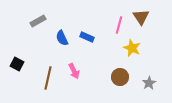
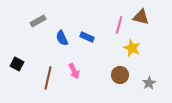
brown triangle: rotated 42 degrees counterclockwise
brown circle: moved 2 px up
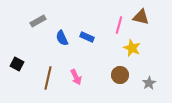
pink arrow: moved 2 px right, 6 px down
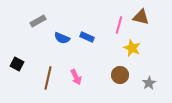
blue semicircle: rotated 42 degrees counterclockwise
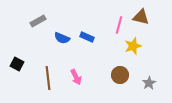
yellow star: moved 1 px right, 2 px up; rotated 30 degrees clockwise
brown line: rotated 20 degrees counterclockwise
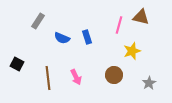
gray rectangle: rotated 28 degrees counterclockwise
blue rectangle: rotated 48 degrees clockwise
yellow star: moved 1 px left, 5 px down
brown circle: moved 6 px left
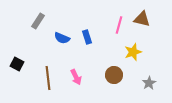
brown triangle: moved 1 px right, 2 px down
yellow star: moved 1 px right, 1 px down
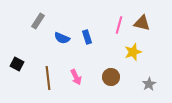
brown triangle: moved 4 px down
brown circle: moved 3 px left, 2 px down
gray star: moved 1 px down
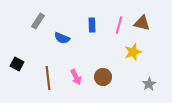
blue rectangle: moved 5 px right, 12 px up; rotated 16 degrees clockwise
brown circle: moved 8 px left
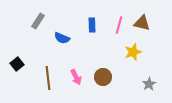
black square: rotated 24 degrees clockwise
